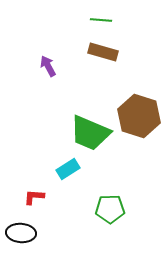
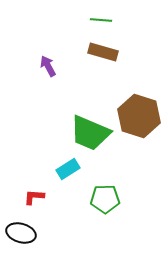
green pentagon: moved 5 px left, 10 px up
black ellipse: rotated 12 degrees clockwise
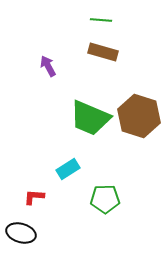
green trapezoid: moved 15 px up
